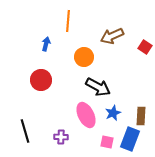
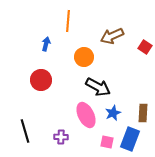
brown rectangle: moved 2 px right, 3 px up
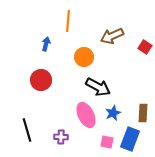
black line: moved 2 px right, 1 px up
